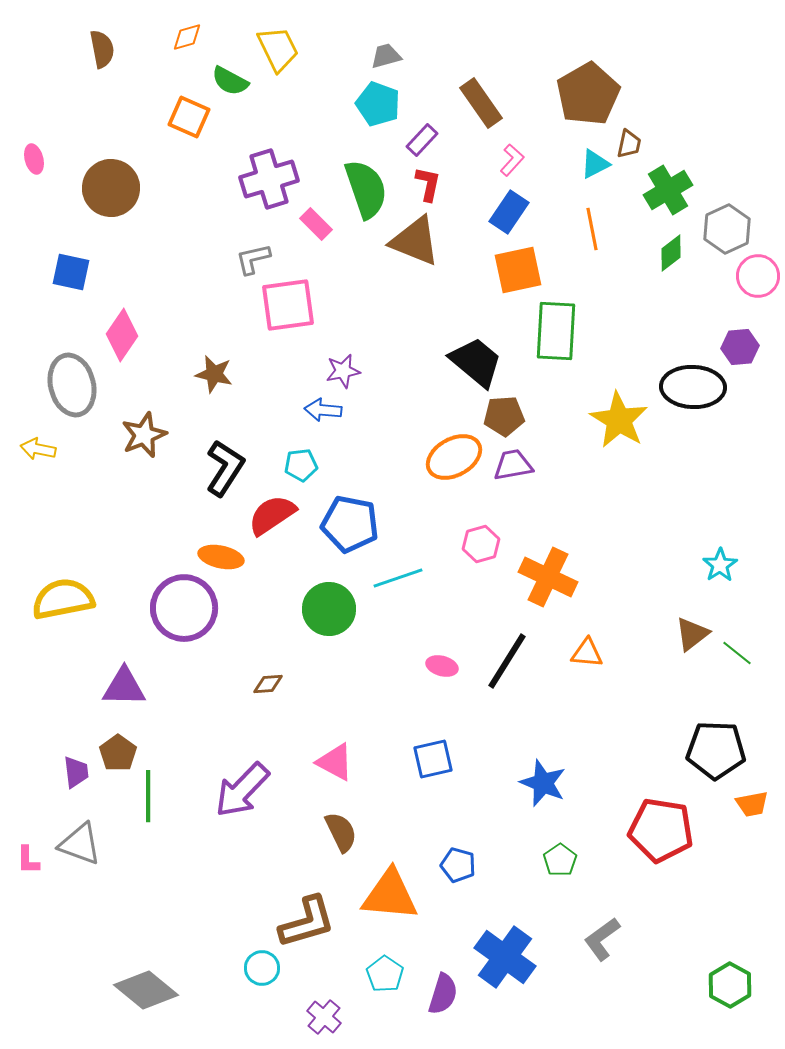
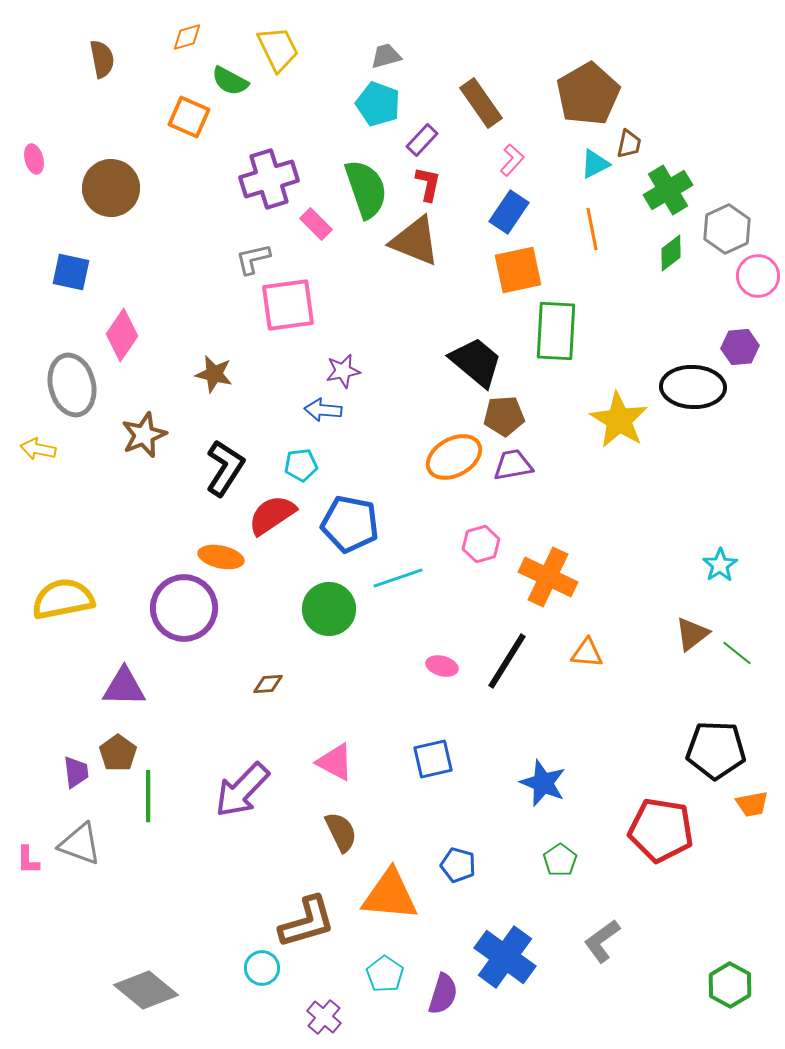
brown semicircle at (102, 49): moved 10 px down
gray L-shape at (602, 939): moved 2 px down
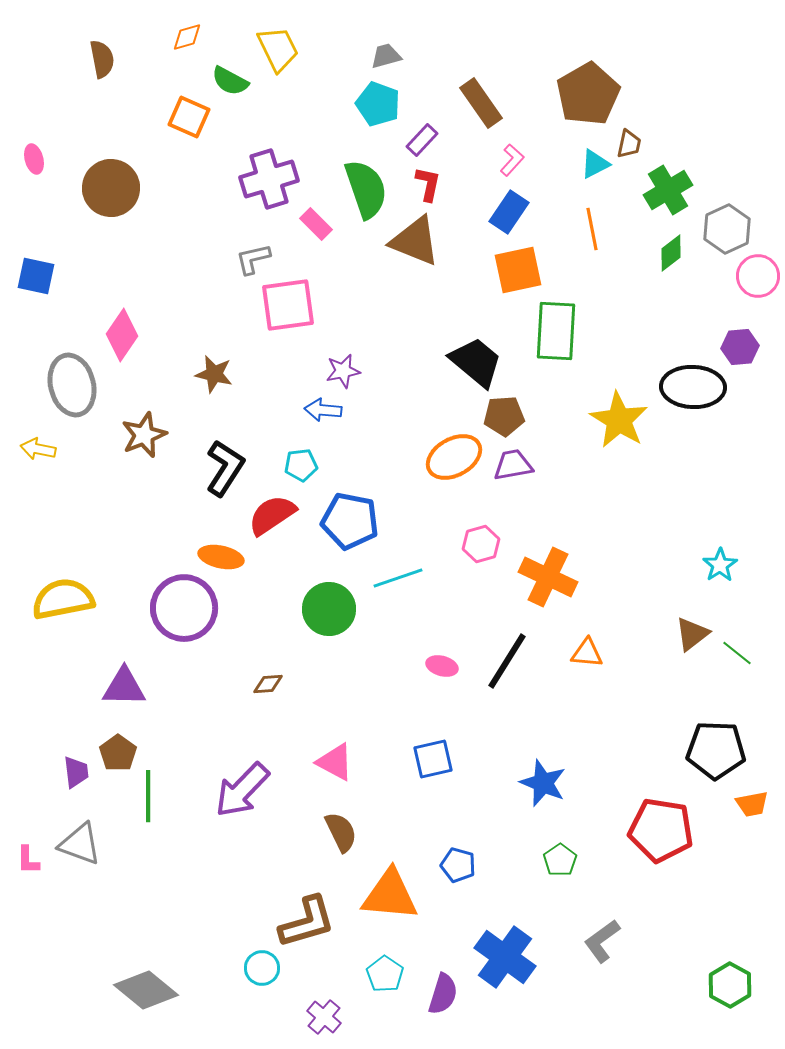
blue square at (71, 272): moved 35 px left, 4 px down
blue pentagon at (350, 524): moved 3 px up
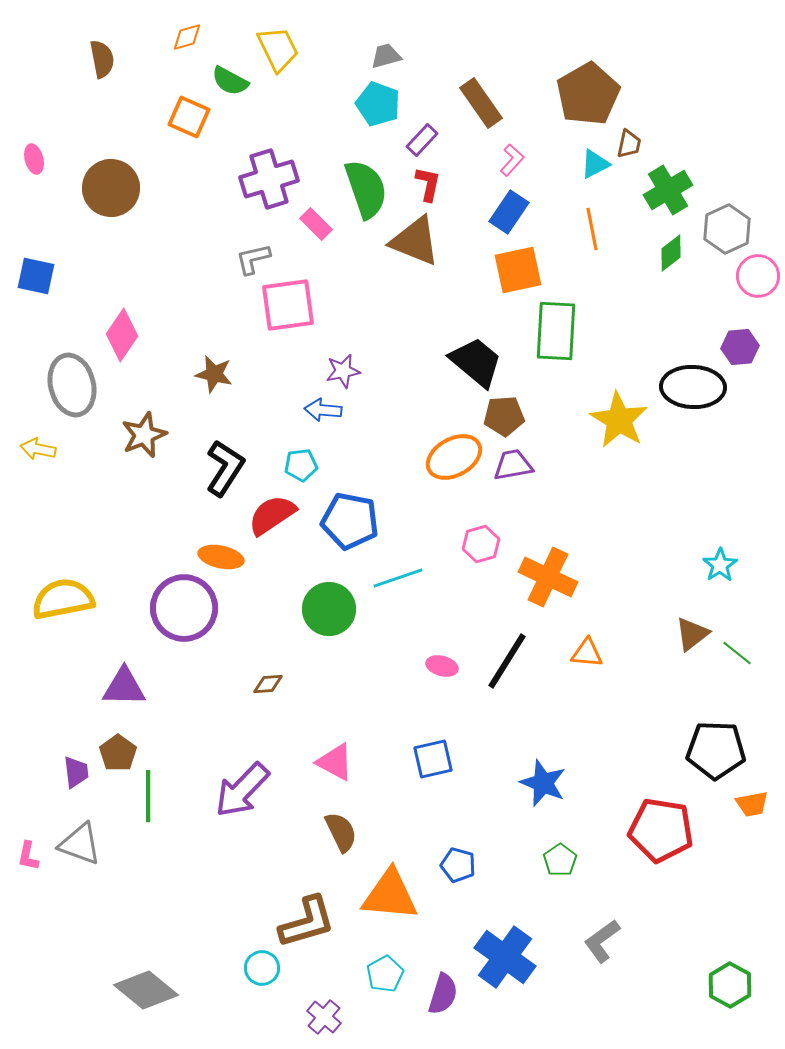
pink L-shape at (28, 860): moved 4 px up; rotated 12 degrees clockwise
cyan pentagon at (385, 974): rotated 9 degrees clockwise
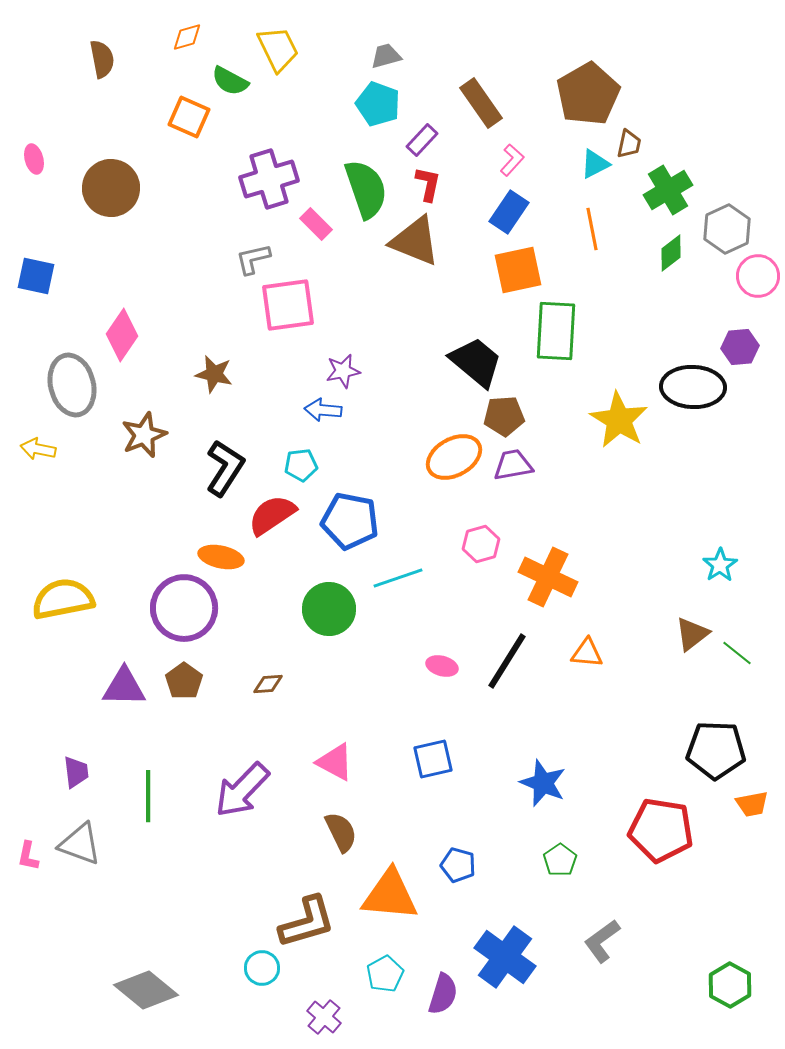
brown pentagon at (118, 753): moved 66 px right, 72 px up
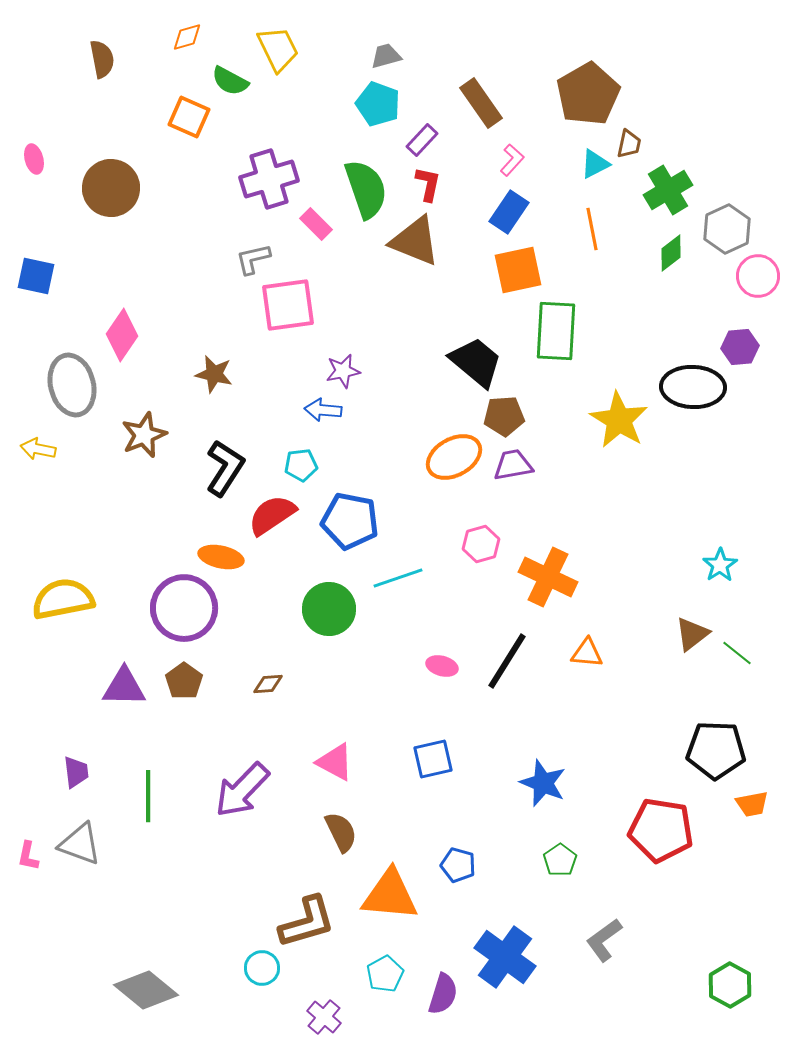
gray L-shape at (602, 941): moved 2 px right, 1 px up
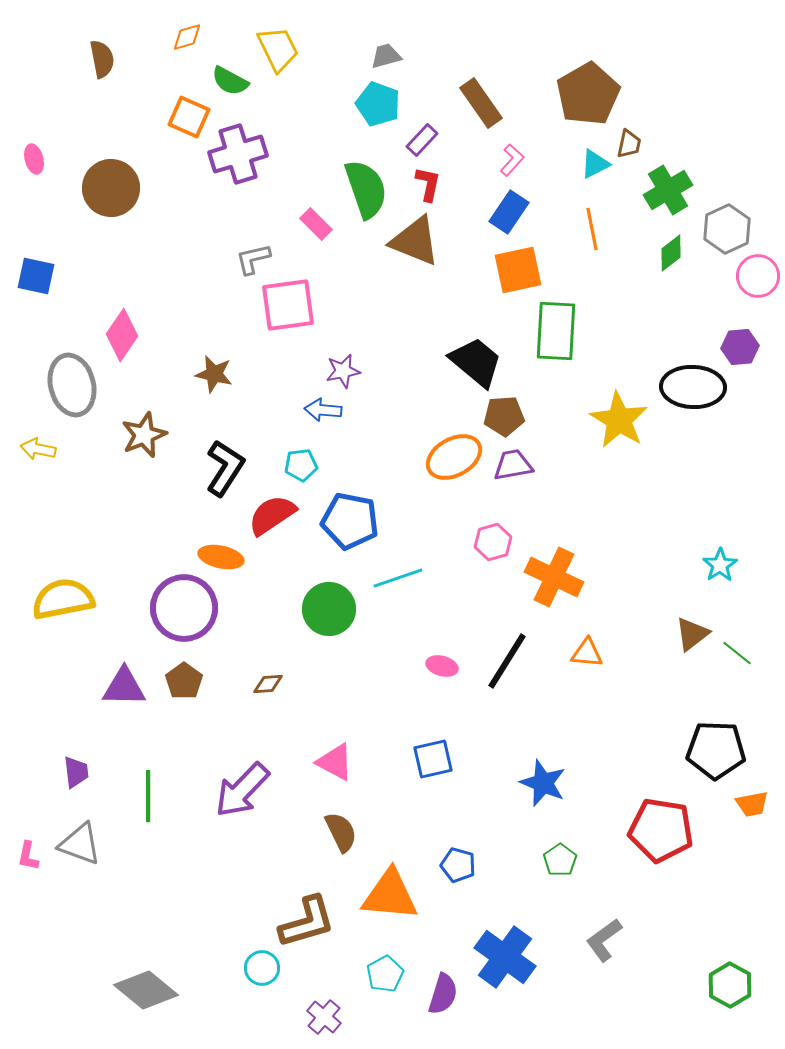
purple cross at (269, 179): moved 31 px left, 25 px up
pink hexagon at (481, 544): moved 12 px right, 2 px up
orange cross at (548, 577): moved 6 px right
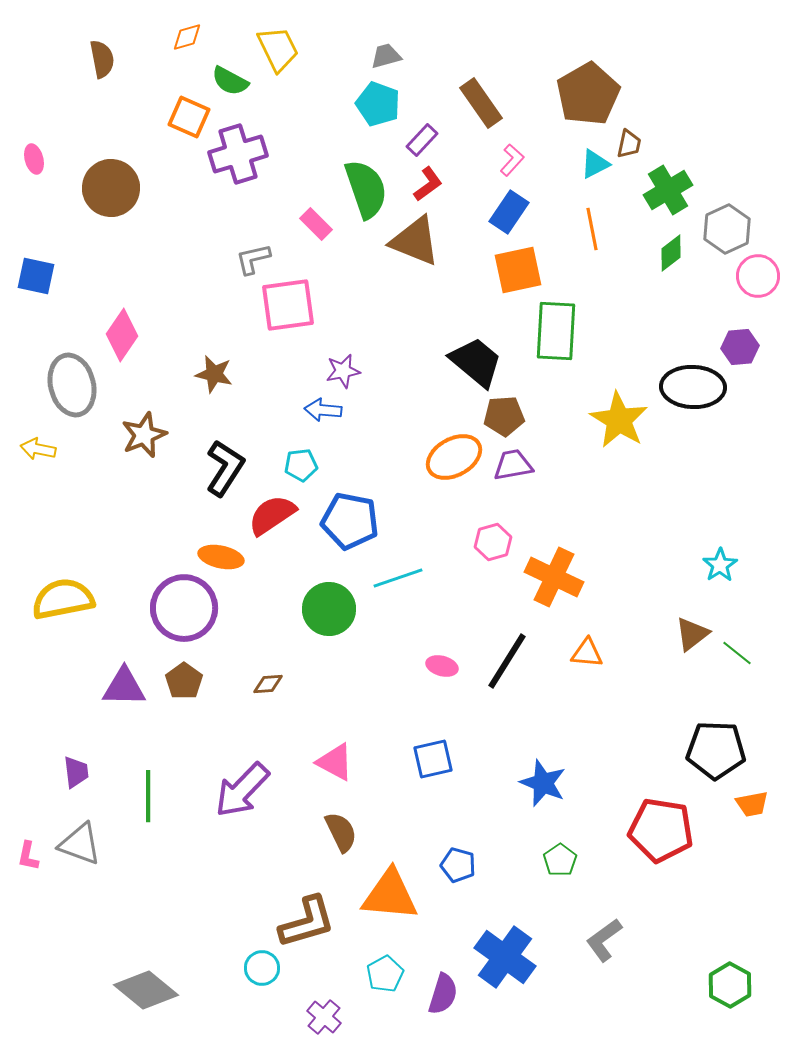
red L-shape at (428, 184): rotated 42 degrees clockwise
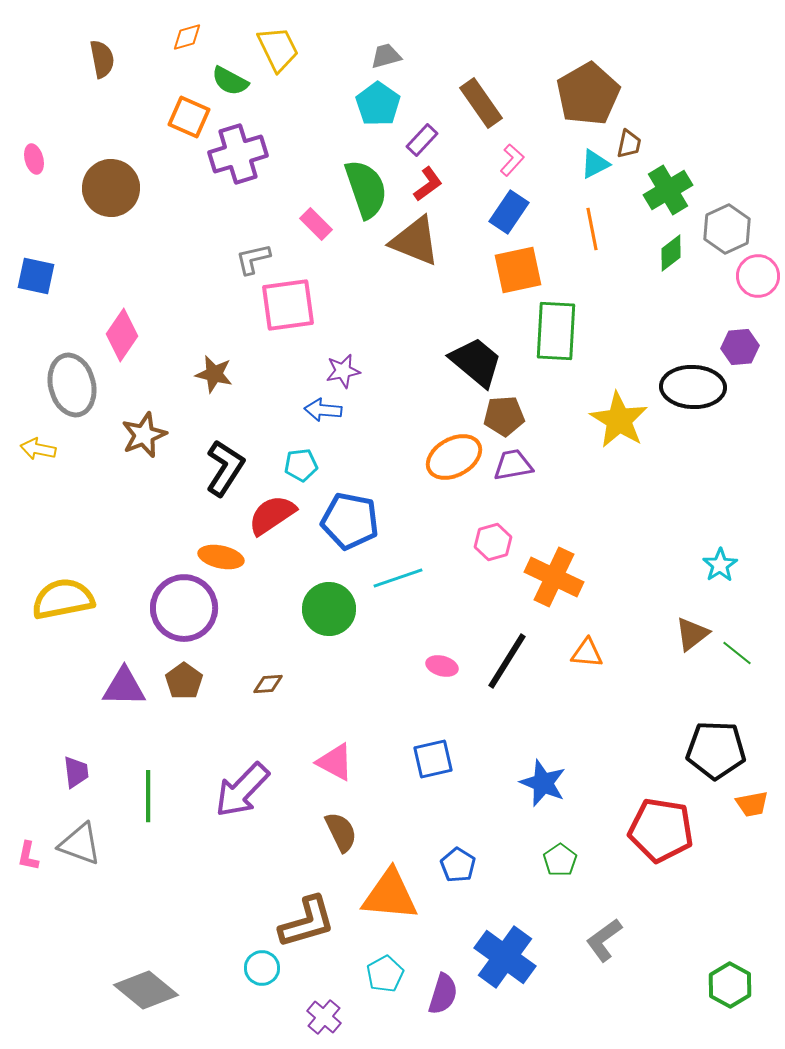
cyan pentagon at (378, 104): rotated 15 degrees clockwise
blue pentagon at (458, 865): rotated 16 degrees clockwise
